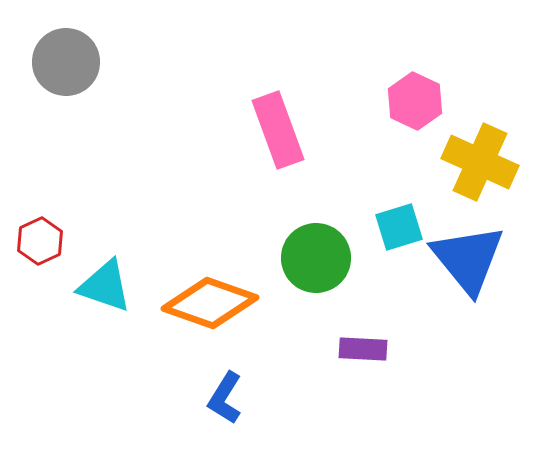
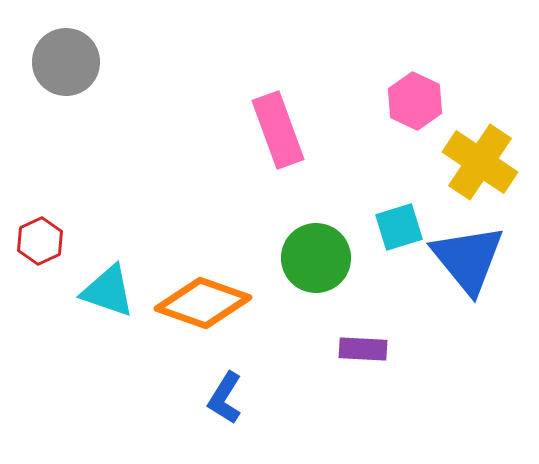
yellow cross: rotated 10 degrees clockwise
cyan triangle: moved 3 px right, 5 px down
orange diamond: moved 7 px left
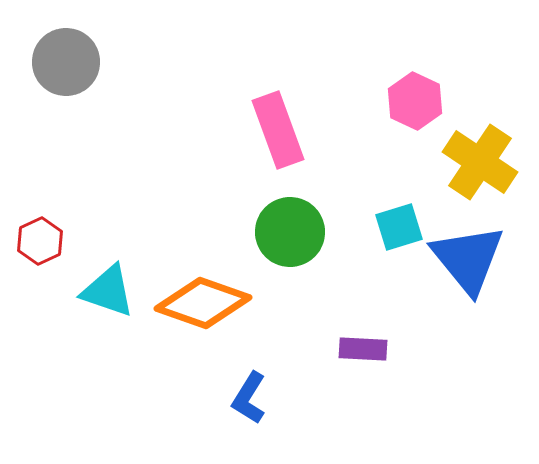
green circle: moved 26 px left, 26 px up
blue L-shape: moved 24 px right
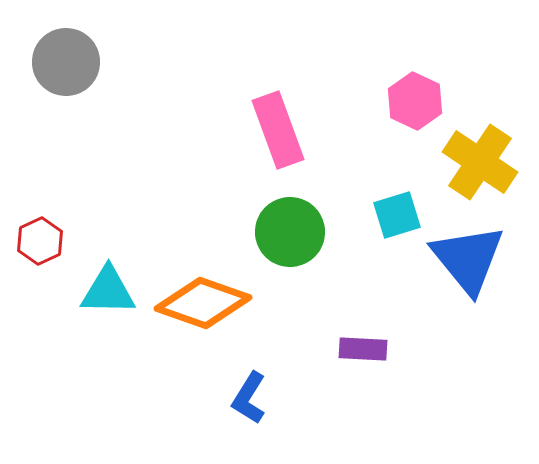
cyan square: moved 2 px left, 12 px up
cyan triangle: rotated 18 degrees counterclockwise
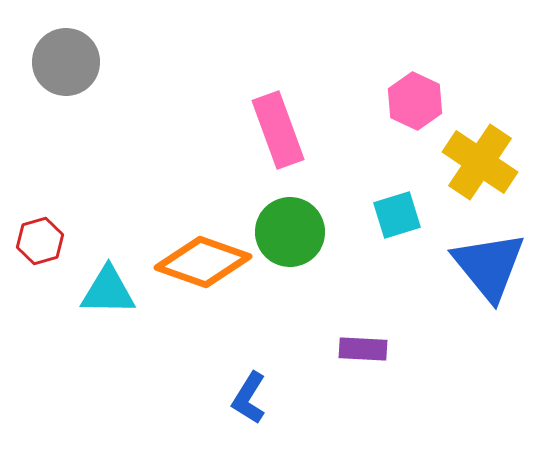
red hexagon: rotated 9 degrees clockwise
blue triangle: moved 21 px right, 7 px down
orange diamond: moved 41 px up
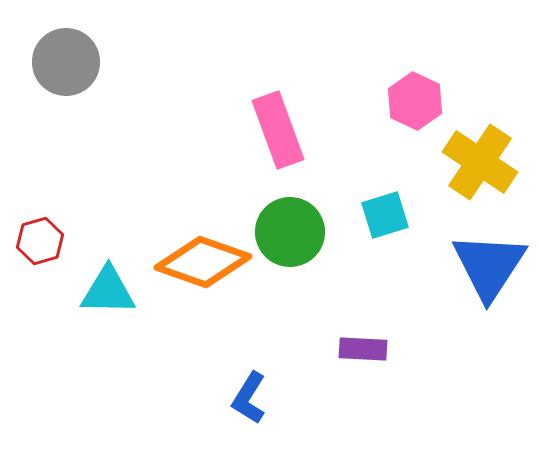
cyan square: moved 12 px left
blue triangle: rotated 12 degrees clockwise
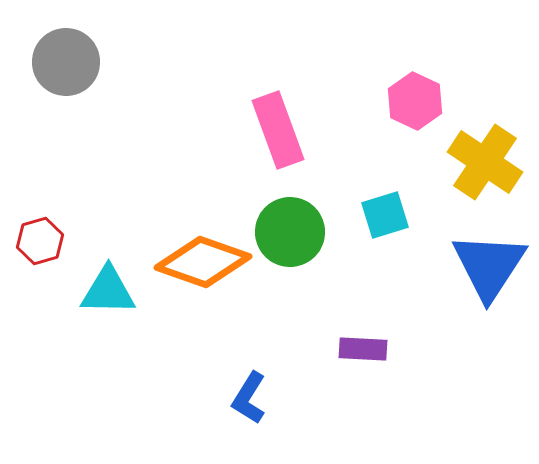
yellow cross: moved 5 px right
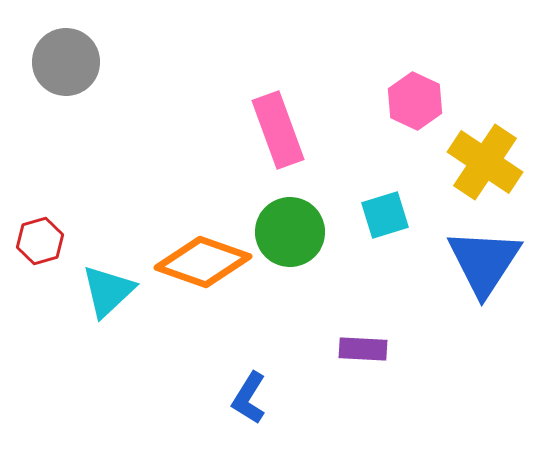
blue triangle: moved 5 px left, 4 px up
cyan triangle: rotated 44 degrees counterclockwise
